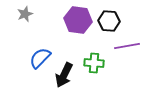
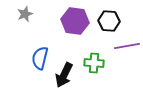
purple hexagon: moved 3 px left, 1 px down
blue semicircle: rotated 30 degrees counterclockwise
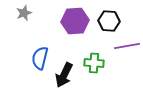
gray star: moved 1 px left, 1 px up
purple hexagon: rotated 12 degrees counterclockwise
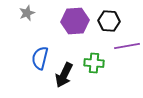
gray star: moved 3 px right
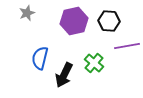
purple hexagon: moved 1 px left; rotated 8 degrees counterclockwise
green cross: rotated 36 degrees clockwise
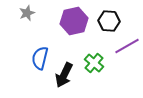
purple line: rotated 20 degrees counterclockwise
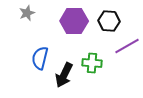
purple hexagon: rotated 12 degrees clockwise
green cross: moved 2 px left; rotated 36 degrees counterclockwise
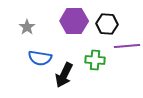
gray star: moved 14 px down; rotated 14 degrees counterclockwise
black hexagon: moved 2 px left, 3 px down
purple line: rotated 25 degrees clockwise
blue semicircle: rotated 95 degrees counterclockwise
green cross: moved 3 px right, 3 px up
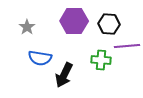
black hexagon: moved 2 px right
green cross: moved 6 px right
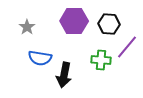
purple line: moved 1 px down; rotated 45 degrees counterclockwise
black arrow: rotated 15 degrees counterclockwise
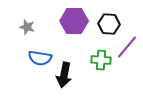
gray star: rotated 21 degrees counterclockwise
